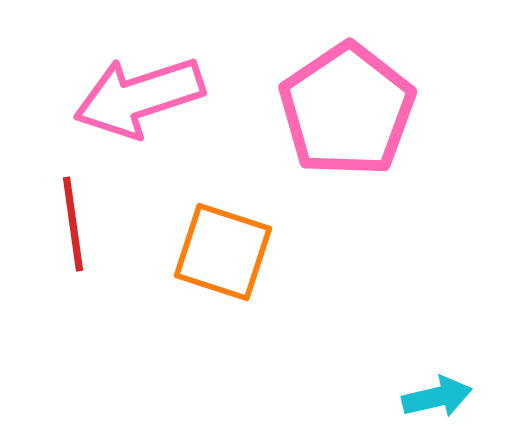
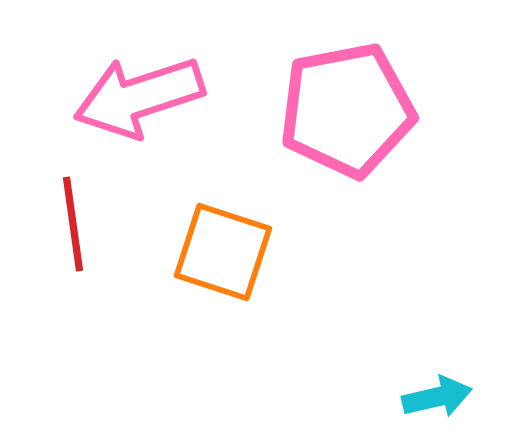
pink pentagon: rotated 23 degrees clockwise
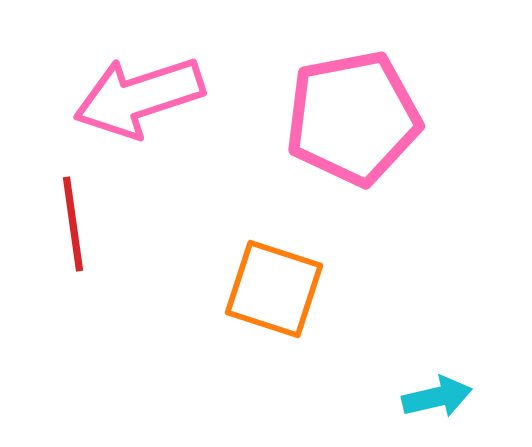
pink pentagon: moved 6 px right, 8 px down
orange square: moved 51 px right, 37 px down
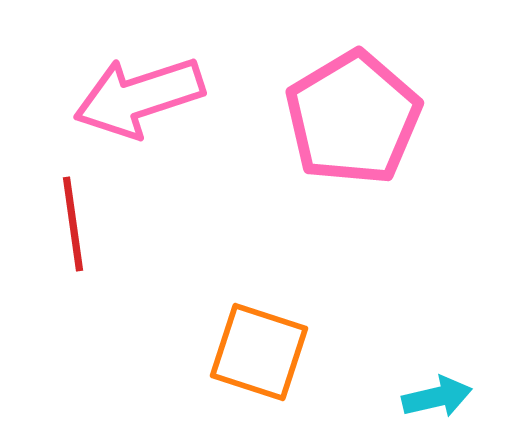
pink pentagon: rotated 20 degrees counterclockwise
orange square: moved 15 px left, 63 px down
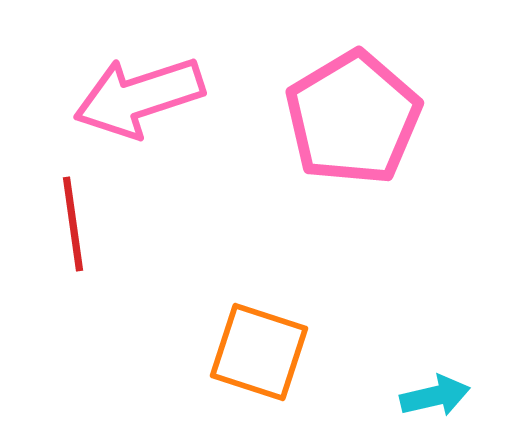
cyan arrow: moved 2 px left, 1 px up
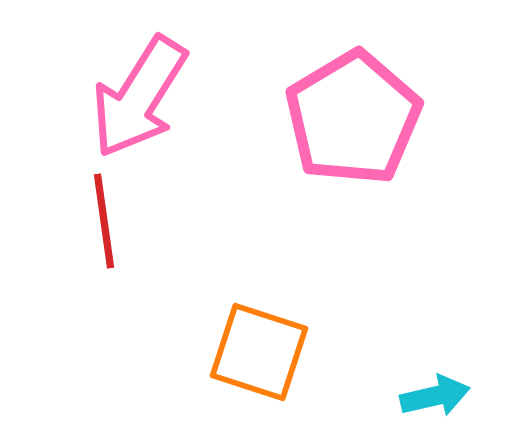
pink arrow: rotated 40 degrees counterclockwise
red line: moved 31 px right, 3 px up
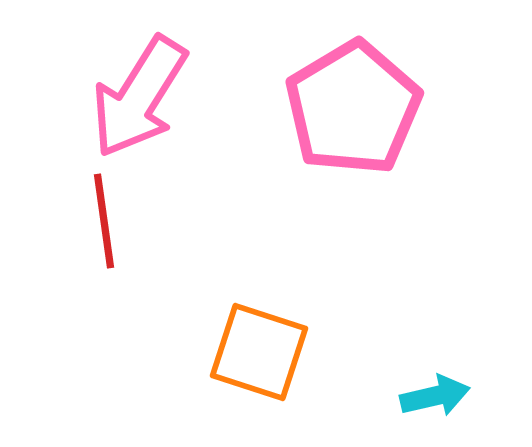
pink pentagon: moved 10 px up
